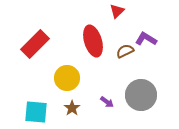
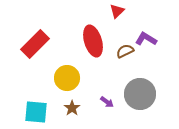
gray circle: moved 1 px left, 1 px up
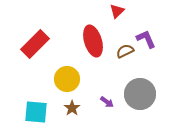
purple L-shape: rotated 35 degrees clockwise
yellow circle: moved 1 px down
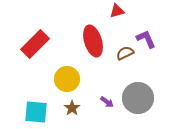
red triangle: rotated 28 degrees clockwise
brown semicircle: moved 2 px down
gray circle: moved 2 px left, 4 px down
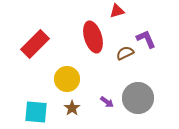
red ellipse: moved 4 px up
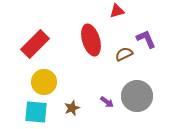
red ellipse: moved 2 px left, 3 px down
brown semicircle: moved 1 px left, 1 px down
yellow circle: moved 23 px left, 3 px down
gray circle: moved 1 px left, 2 px up
brown star: rotated 14 degrees clockwise
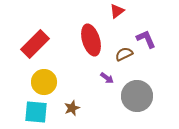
red triangle: rotated 21 degrees counterclockwise
purple arrow: moved 24 px up
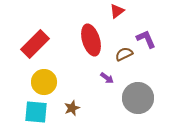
gray circle: moved 1 px right, 2 px down
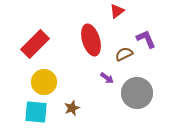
gray circle: moved 1 px left, 5 px up
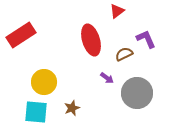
red rectangle: moved 14 px left, 9 px up; rotated 12 degrees clockwise
